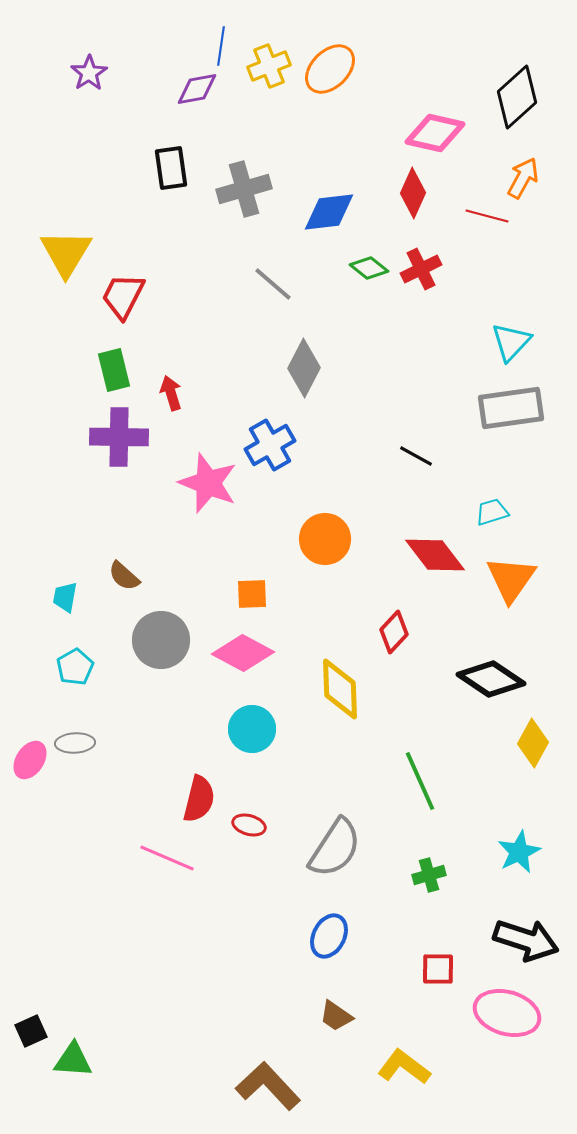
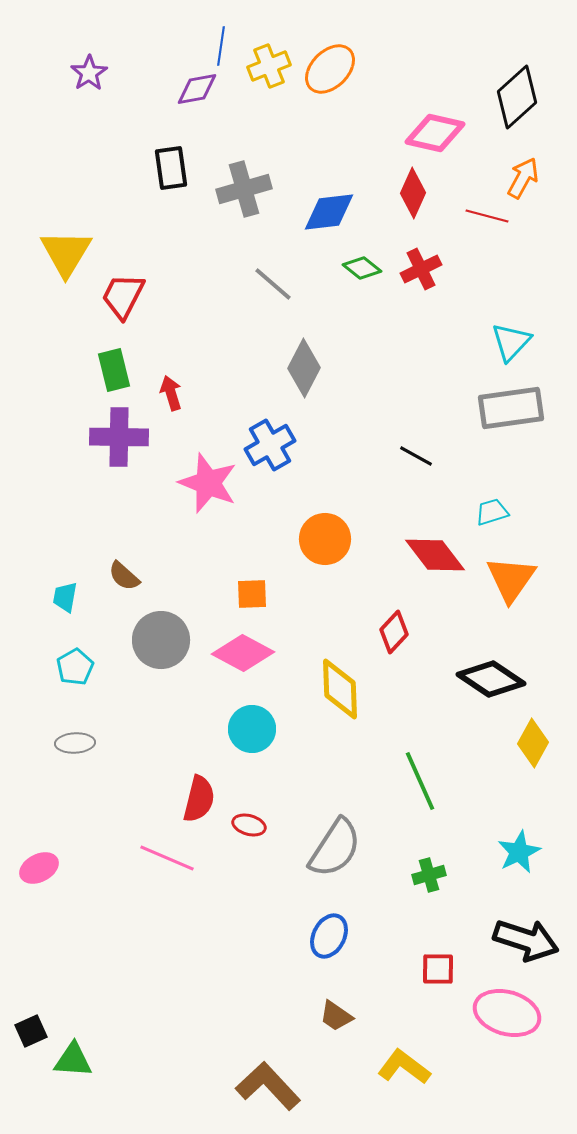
green diamond at (369, 268): moved 7 px left
pink ellipse at (30, 760): moved 9 px right, 108 px down; rotated 30 degrees clockwise
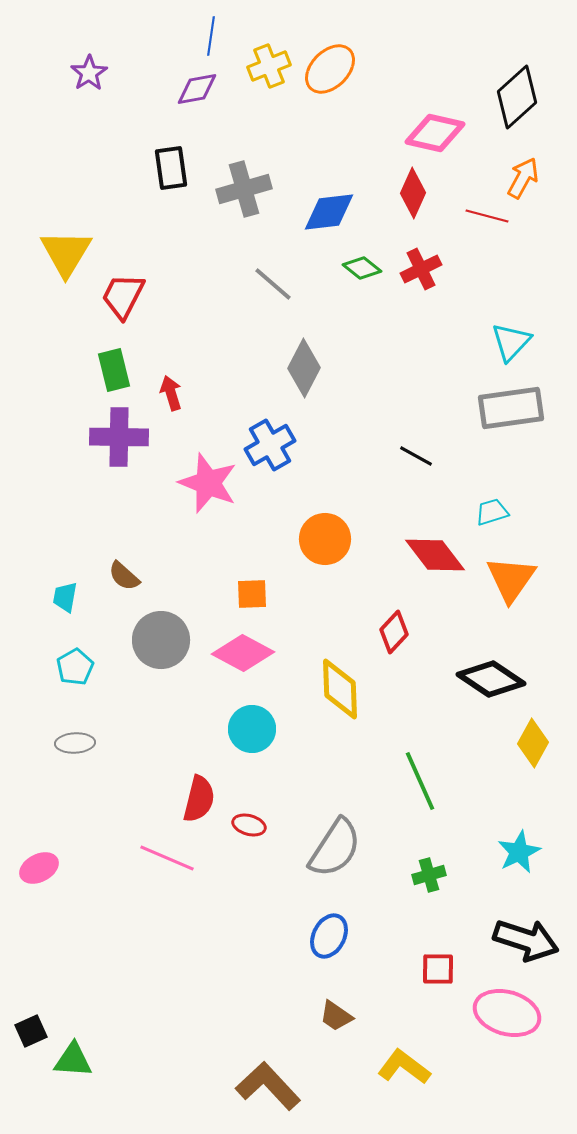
blue line at (221, 46): moved 10 px left, 10 px up
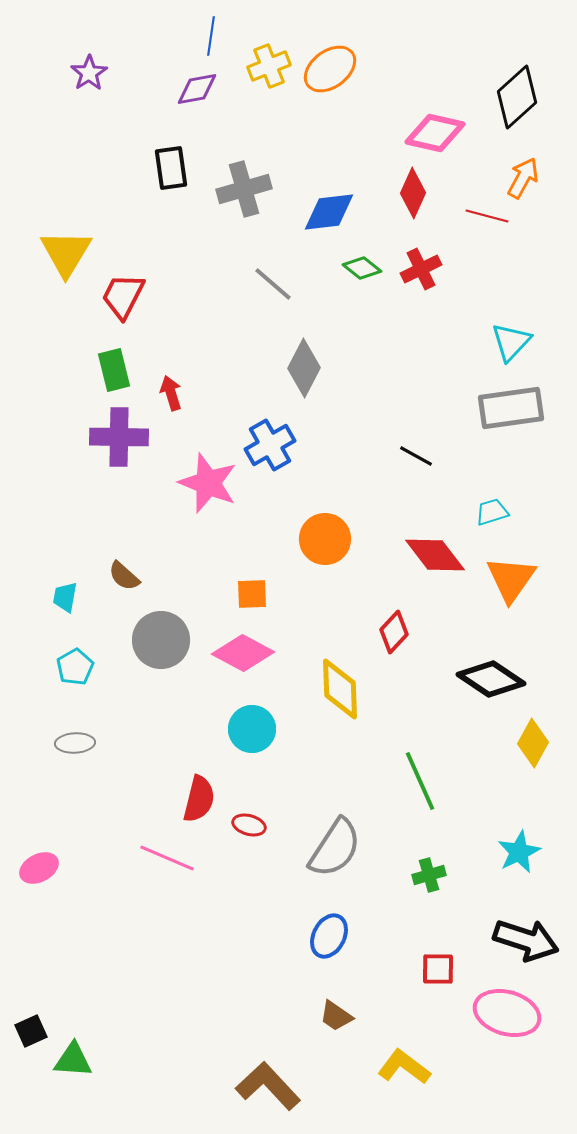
orange ellipse at (330, 69): rotated 8 degrees clockwise
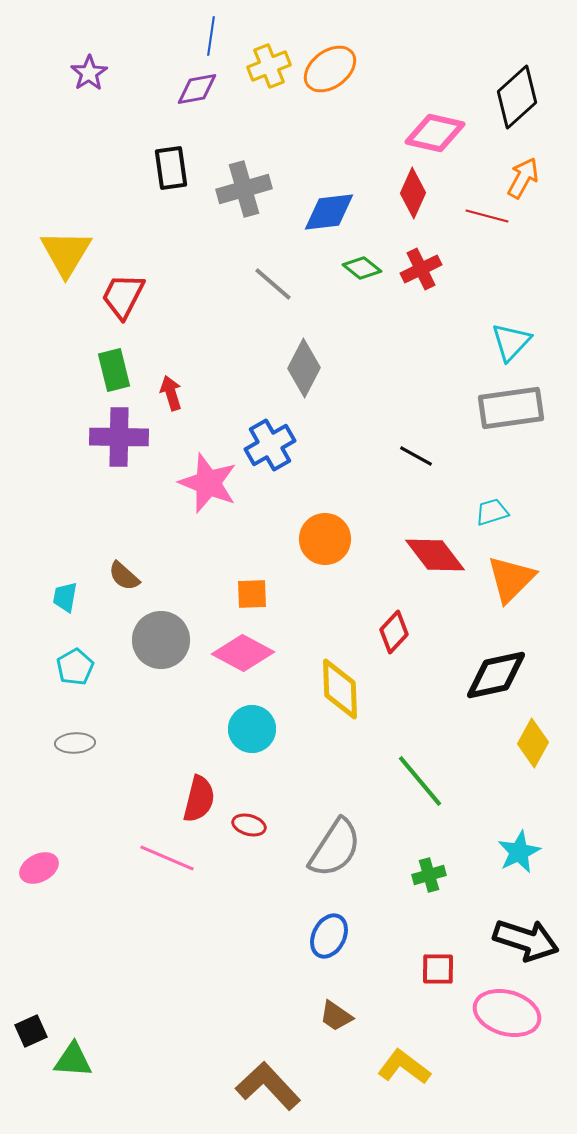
orange triangle at (511, 579): rotated 10 degrees clockwise
black diamond at (491, 679): moved 5 px right, 4 px up; rotated 46 degrees counterclockwise
green line at (420, 781): rotated 16 degrees counterclockwise
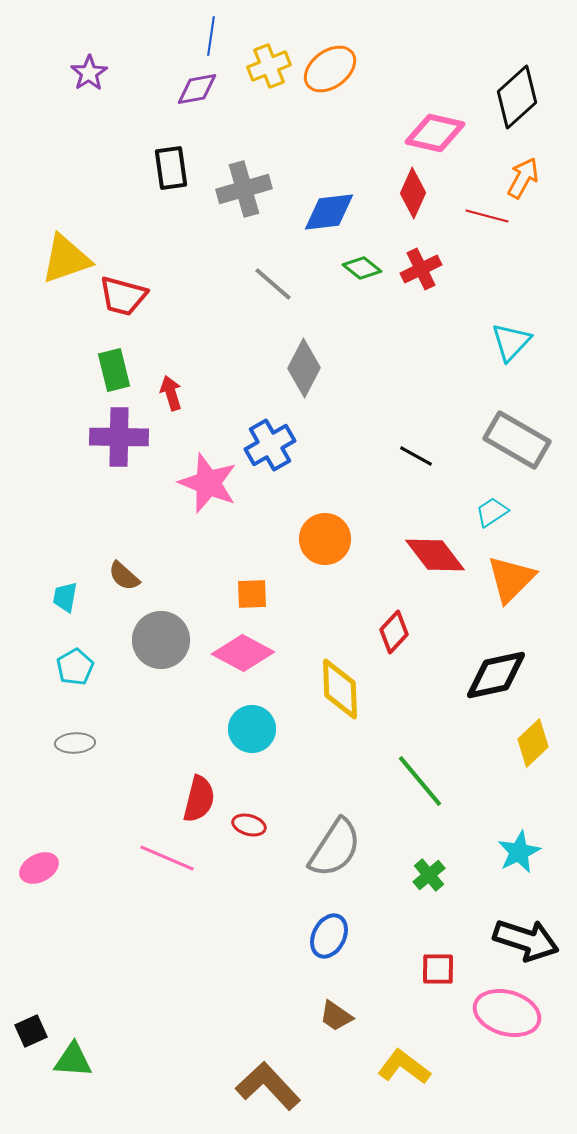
yellow triangle at (66, 253): moved 6 px down; rotated 40 degrees clockwise
red trapezoid at (123, 296): rotated 102 degrees counterclockwise
gray rectangle at (511, 408): moved 6 px right, 32 px down; rotated 38 degrees clockwise
cyan trapezoid at (492, 512): rotated 16 degrees counterclockwise
yellow diamond at (533, 743): rotated 18 degrees clockwise
green cross at (429, 875): rotated 24 degrees counterclockwise
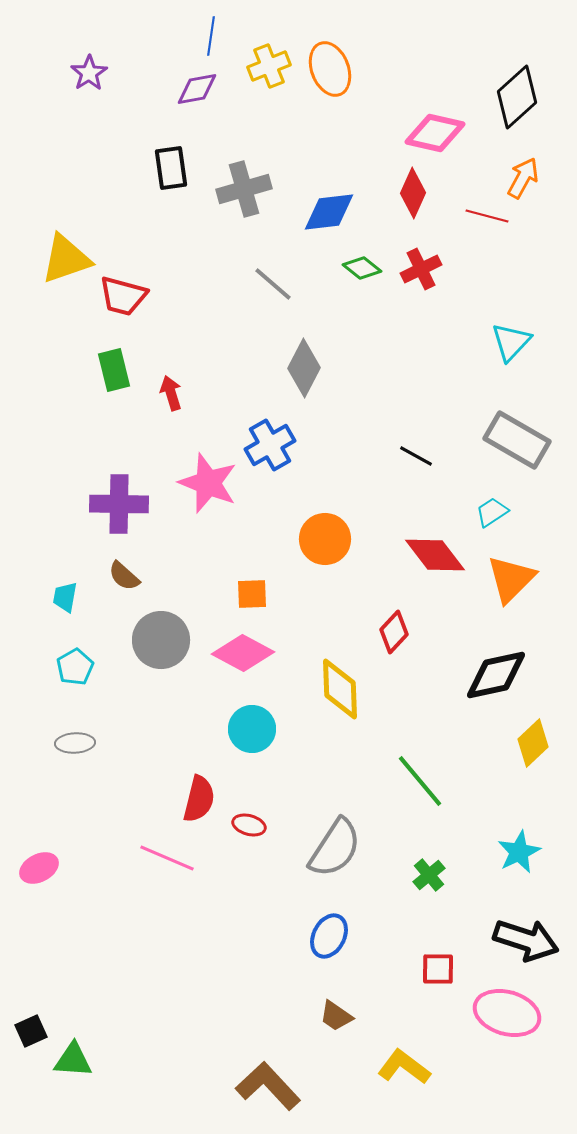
orange ellipse at (330, 69): rotated 74 degrees counterclockwise
purple cross at (119, 437): moved 67 px down
